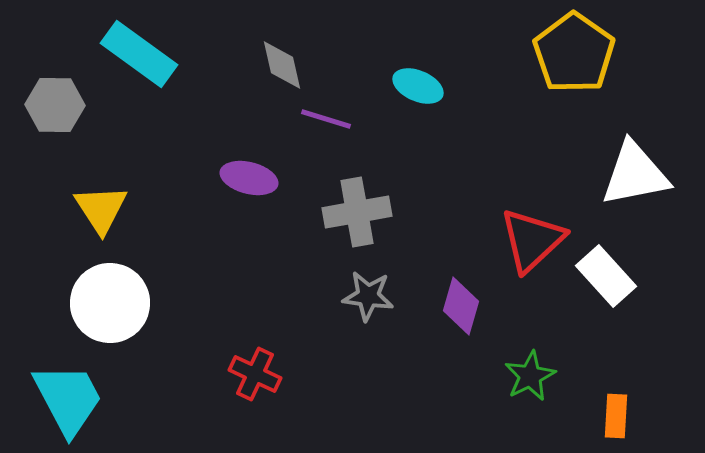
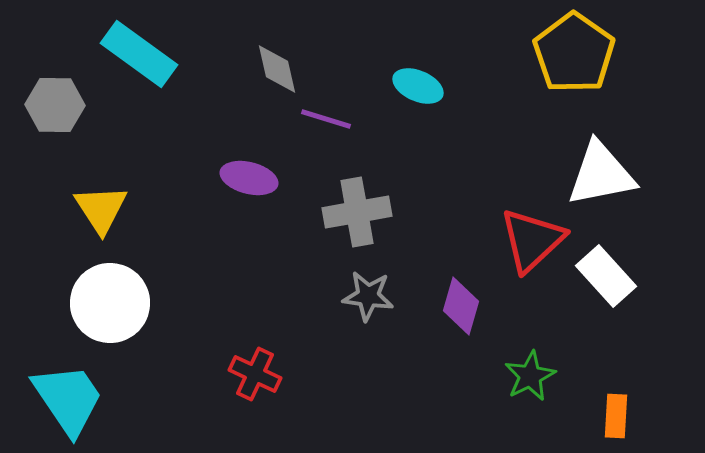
gray diamond: moved 5 px left, 4 px down
white triangle: moved 34 px left
cyan trapezoid: rotated 6 degrees counterclockwise
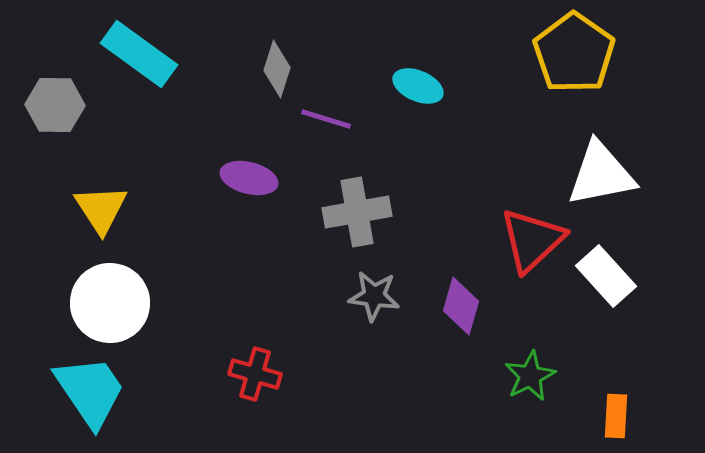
gray diamond: rotated 30 degrees clockwise
gray star: moved 6 px right
red cross: rotated 9 degrees counterclockwise
cyan trapezoid: moved 22 px right, 8 px up
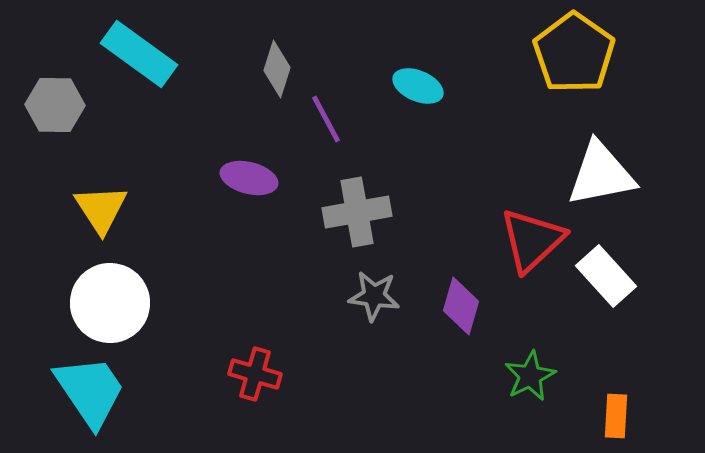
purple line: rotated 45 degrees clockwise
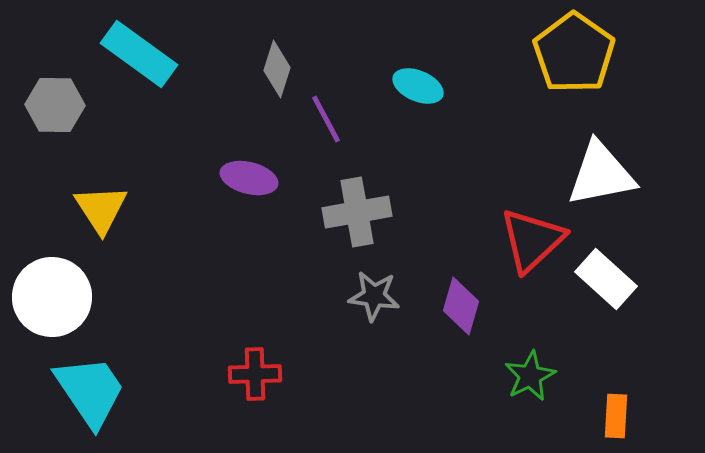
white rectangle: moved 3 px down; rotated 6 degrees counterclockwise
white circle: moved 58 px left, 6 px up
red cross: rotated 18 degrees counterclockwise
